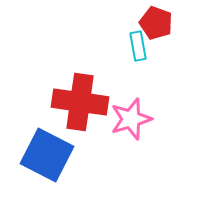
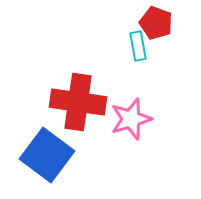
red cross: moved 2 px left
blue square: rotated 10 degrees clockwise
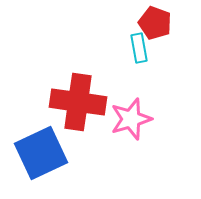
red pentagon: moved 1 px left
cyan rectangle: moved 1 px right, 2 px down
blue square: moved 6 px left, 2 px up; rotated 28 degrees clockwise
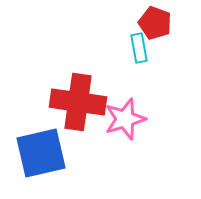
pink star: moved 6 px left
blue square: rotated 12 degrees clockwise
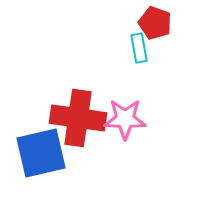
red cross: moved 16 px down
pink star: rotated 18 degrees clockwise
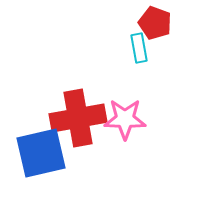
red cross: rotated 18 degrees counterclockwise
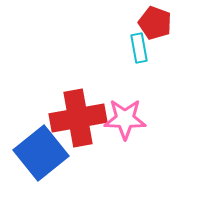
blue square: rotated 26 degrees counterclockwise
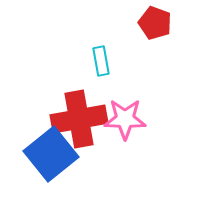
cyan rectangle: moved 38 px left, 13 px down
red cross: moved 1 px right, 1 px down
blue square: moved 10 px right, 1 px down
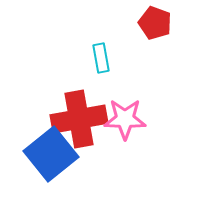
cyan rectangle: moved 3 px up
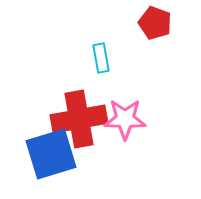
blue square: rotated 22 degrees clockwise
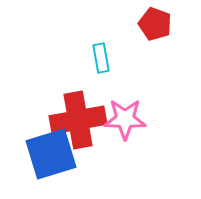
red pentagon: moved 1 px down
red cross: moved 1 px left, 1 px down
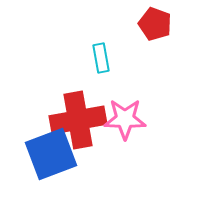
blue square: rotated 4 degrees counterclockwise
